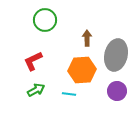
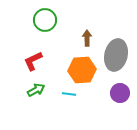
purple circle: moved 3 px right, 2 px down
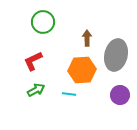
green circle: moved 2 px left, 2 px down
purple circle: moved 2 px down
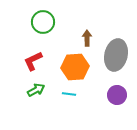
orange hexagon: moved 7 px left, 3 px up
purple circle: moved 3 px left
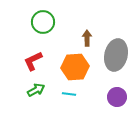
purple circle: moved 2 px down
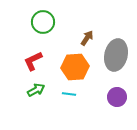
brown arrow: rotated 35 degrees clockwise
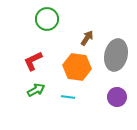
green circle: moved 4 px right, 3 px up
orange hexagon: moved 2 px right; rotated 12 degrees clockwise
cyan line: moved 1 px left, 3 px down
